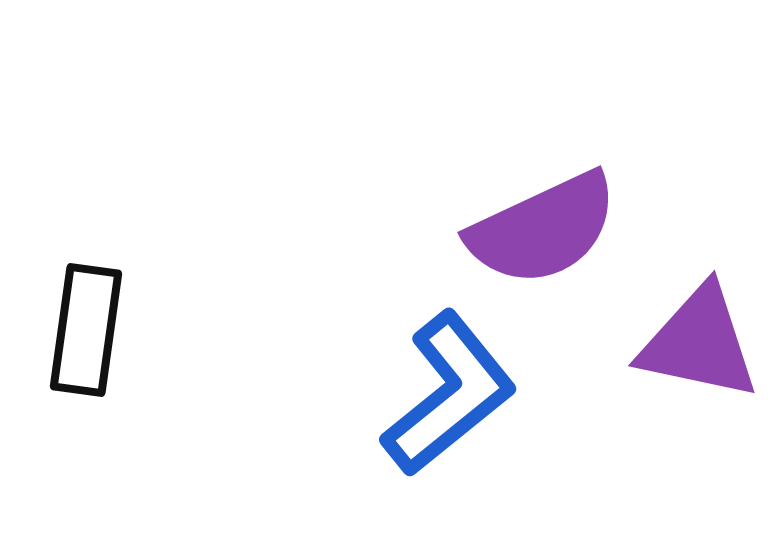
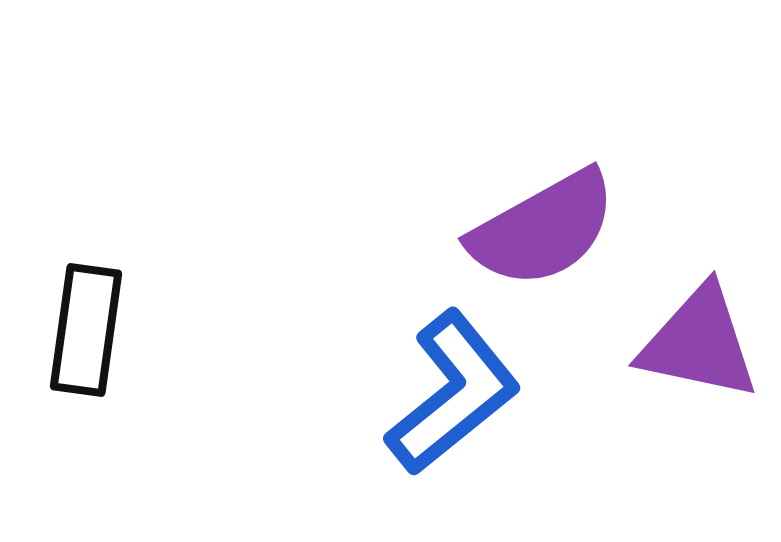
purple semicircle: rotated 4 degrees counterclockwise
blue L-shape: moved 4 px right, 1 px up
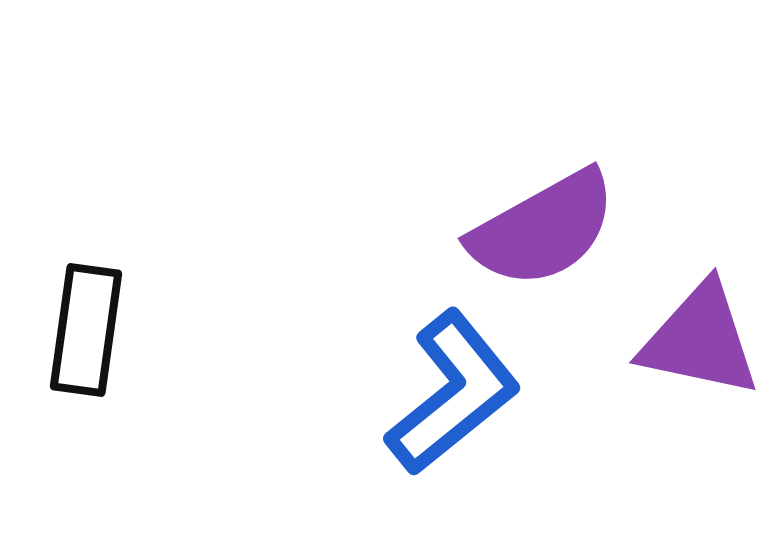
purple triangle: moved 1 px right, 3 px up
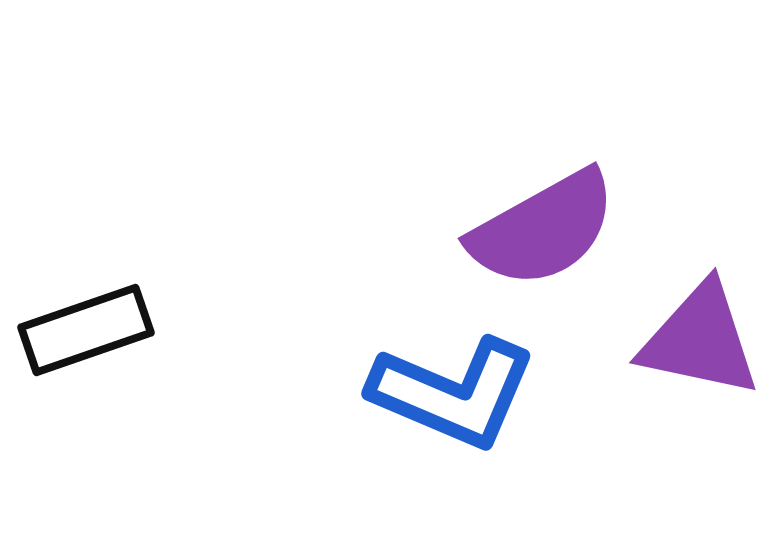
black rectangle: rotated 63 degrees clockwise
blue L-shape: rotated 62 degrees clockwise
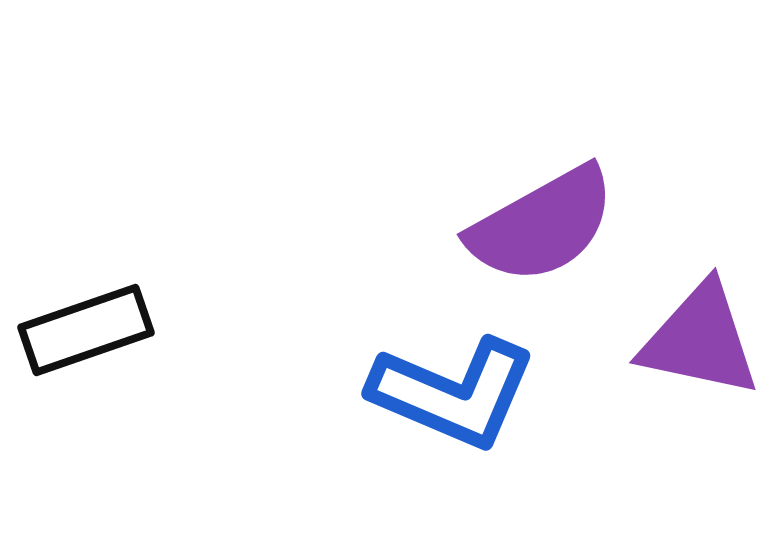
purple semicircle: moved 1 px left, 4 px up
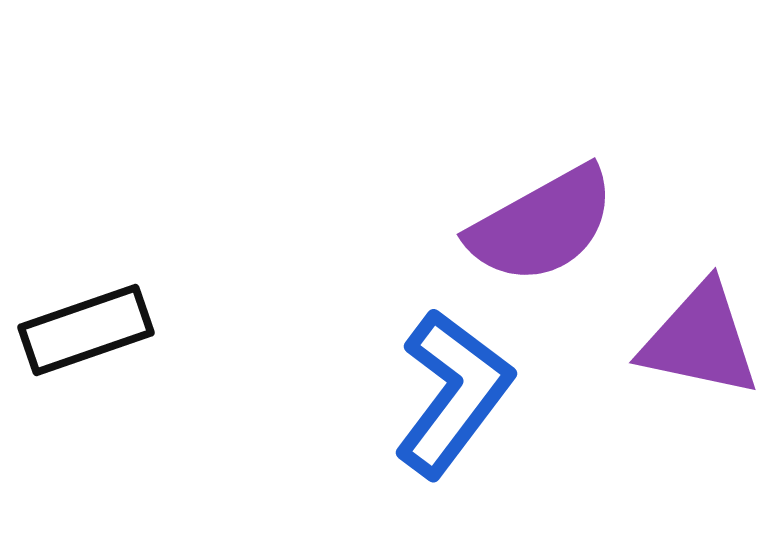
blue L-shape: rotated 76 degrees counterclockwise
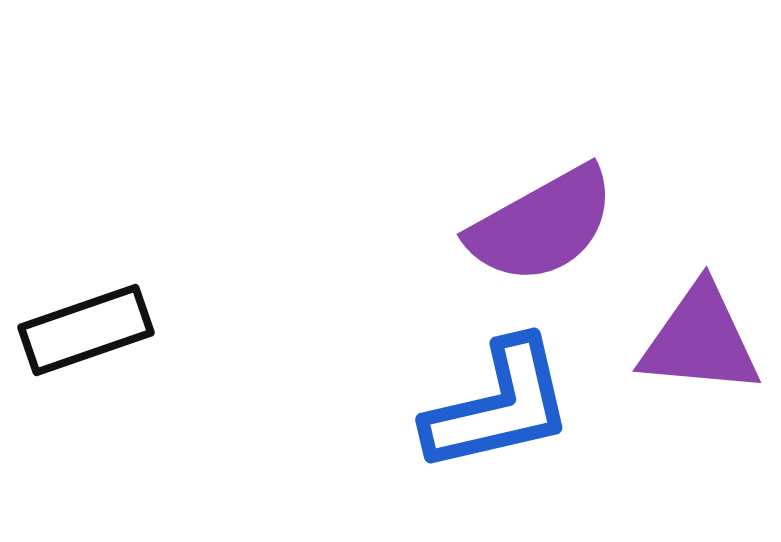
purple triangle: rotated 7 degrees counterclockwise
blue L-shape: moved 46 px right, 13 px down; rotated 40 degrees clockwise
